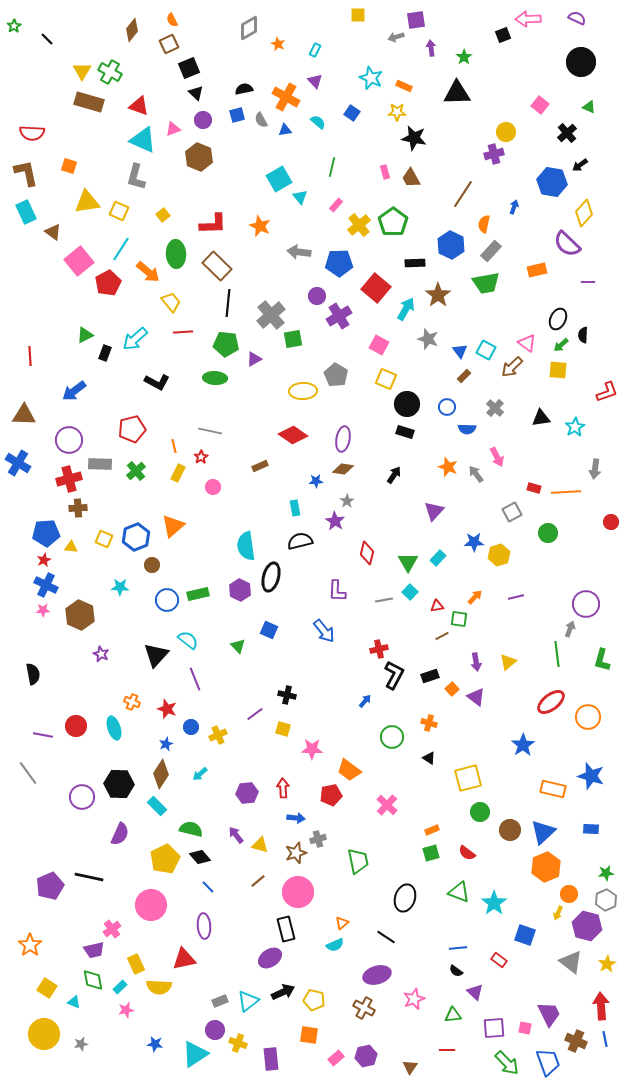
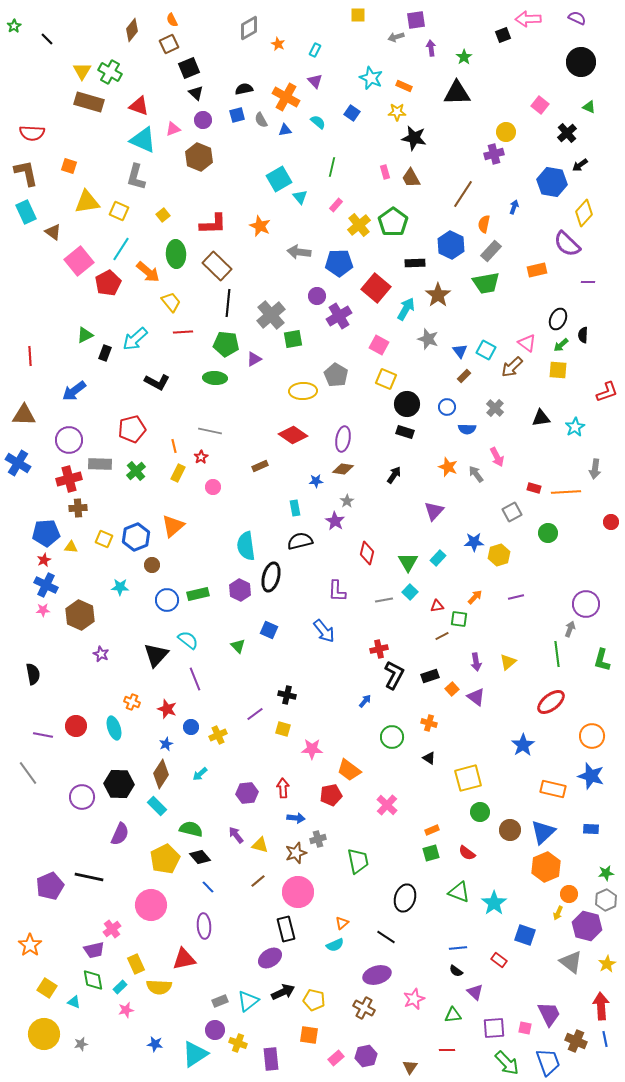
orange circle at (588, 717): moved 4 px right, 19 px down
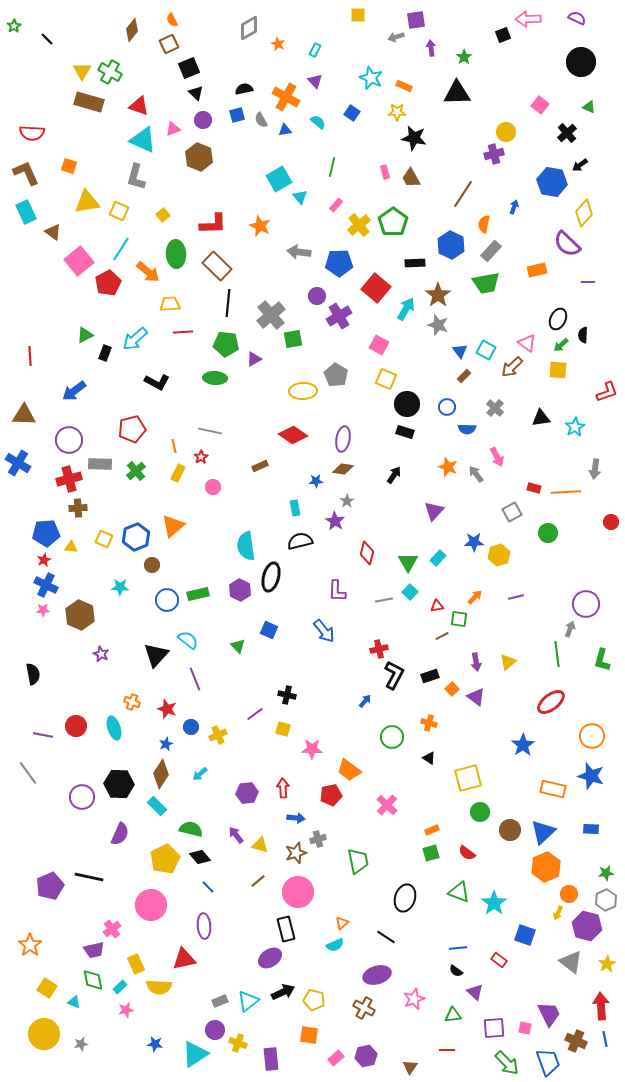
brown L-shape at (26, 173): rotated 12 degrees counterclockwise
yellow trapezoid at (171, 302): moved 1 px left, 2 px down; rotated 55 degrees counterclockwise
gray star at (428, 339): moved 10 px right, 14 px up
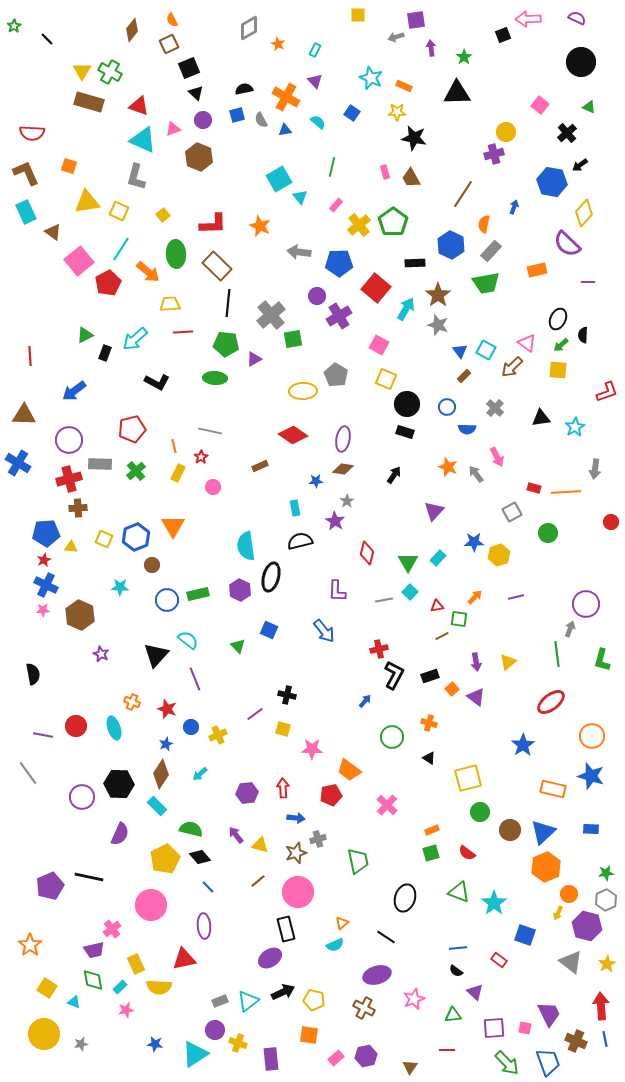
orange triangle at (173, 526): rotated 20 degrees counterclockwise
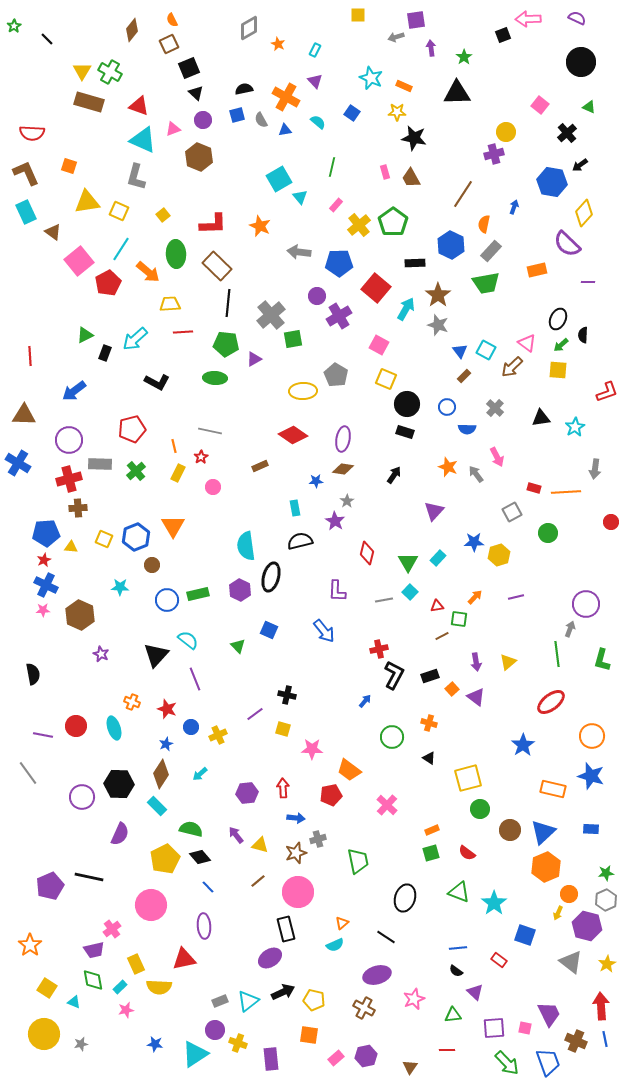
green circle at (480, 812): moved 3 px up
